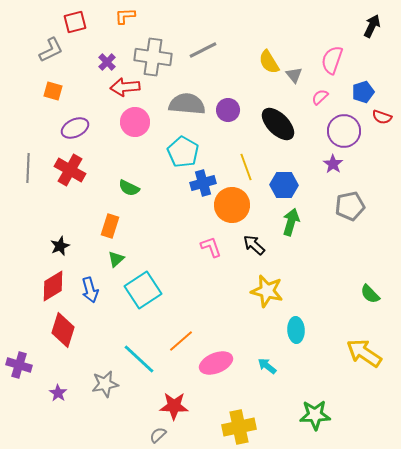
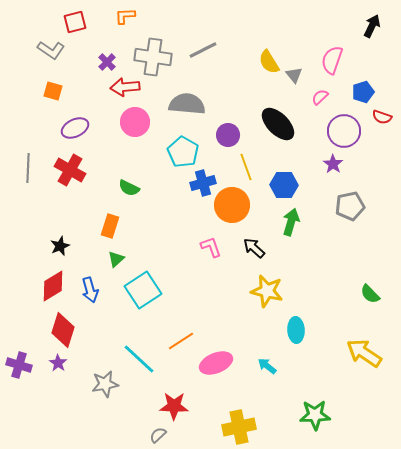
gray L-shape at (51, 50): rotated 60 degrees clockwise
purple circle at (228, 110): moved 25 px down
black arrow at (254, 245): moved 3 px down
orange line at (181, 341): rotated 8 degrees clockwise
purple star at (58, 393): moved 30 px up
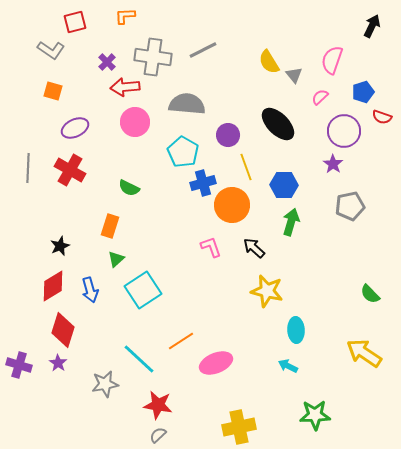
cyan arrow at (267, 366): moved 21 px right; rotated 12 degrees counterclockwise
red star at (174, 406): moved 16 px left, 1 px up; rotated 8 degrees clockwise
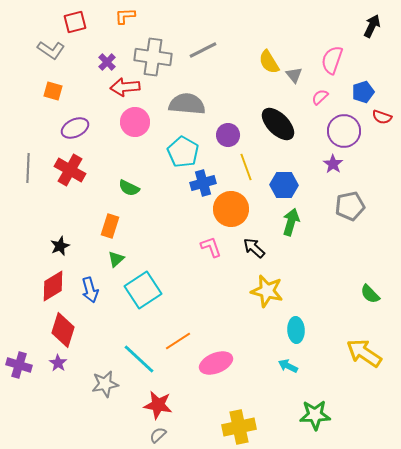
orange circle at (232, 205): moved 1 px left, 4 px down
orange line at (181, 341): moved 3 px left
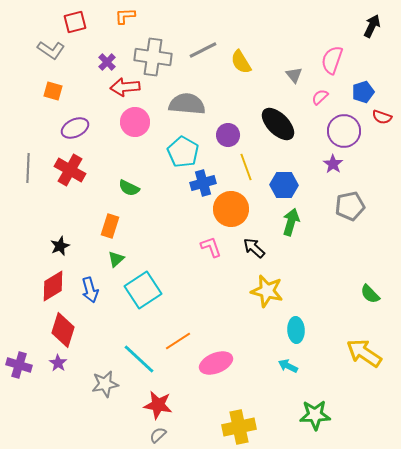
yellow semicircle at (269, 62): moved 28 px left
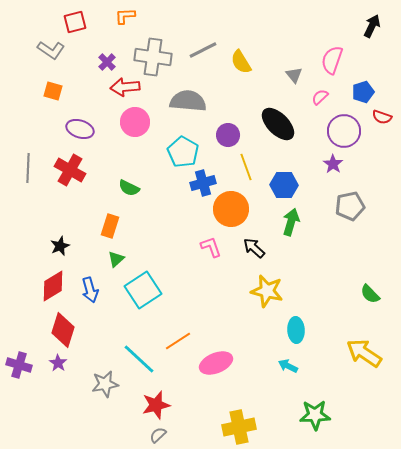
gray semicircle at (187, 104): moved 1 px right, 3 px up
purple ellipse at (75, 128): moved 5 px right, 1 px down; rotated 44 degrees clockwise
red star at (158, 405): moved 2 px left; rotated 24 degrees counterclockwise
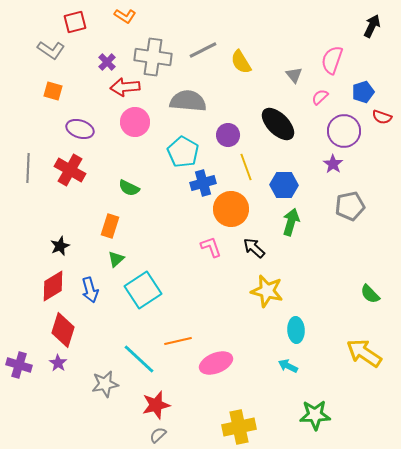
orange L-shape at (125, 16): rotated 145 degrees counterclockwise
orange line at (178, 341): rotated 20 degrees clockwise
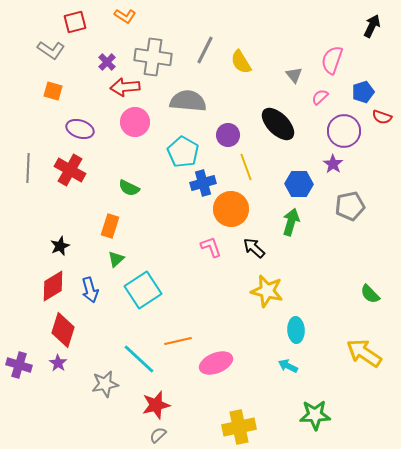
gray line at (203, 50): moved 2 px right; rotated 36 degrees counterclockwise
blue hexagon at (284, 185): moved 15 px right, 1 px up
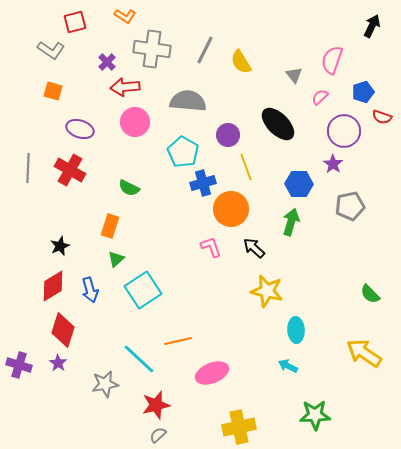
gray cross at (153, 57): moved 1 px left, 8 px up
pink ellipse at (216, 363): moved 4 px left, 10 px down
